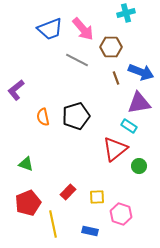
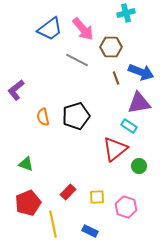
blue trapezoid: rotated 16 degrees counterclockwise
pink hexagon: moved 5 px right, 7 px up
blue rectangle: rotated 14 degrees clockwise
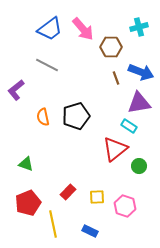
cyan cross: moved 13 px right, 14 px down
gray line: moved 30 px left, 5 px down
pink hexagon: moved 1 px left, 1 px up
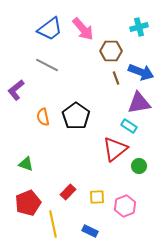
brown hexagon: moved 4 px down
black pentagon: rotated 20 degrees counterclockwise
pink hexagon: rotated 20 degrees clockwise
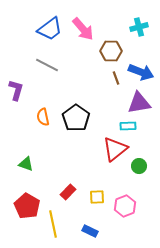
purple L-shape: rotated 145 degrees clockwise
black pentagon: moved 2 px down
cyan rectangle: moved 1 px left; rotated 35 degrees counterclockwise
red pentagon: moved 1 px left, 3 px down; rotated 20 degrees counterclockwise
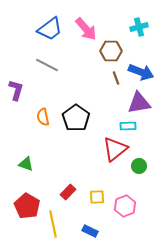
pink arrow: moved 3 px right
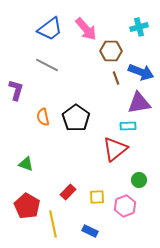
green circle: moved 14 px down
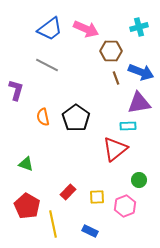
pink arrow: rotated 25 degrees counterclockwise
